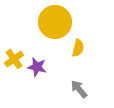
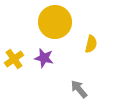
yellow semicircle: moved 13 px right, 4 px up
purple star: moved 7 px right, 9 px up
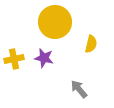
yellow cross: rotated 24 degrees clockwise
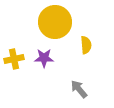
yellow semicircle: moved 5 px left, 1 px down; rotated 18 degrees counterclockwise
purple star: rotated 12 degrees counterclockwise
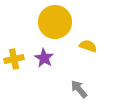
yellow semicircle: moved 2 px right, 1 px down; rotated 66 degrees counterclockwise
purple star: rotated 30 degrees clockwise
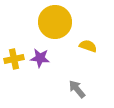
purple star: moved 4 px left; rotated 24 degrees counterclockwise
gray arrow: moved 2 px left
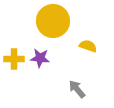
yellow circle: moved 2 px left, 1 px up
yellow cross: rotated 12 degrees clockwise
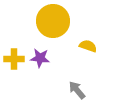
gray arrow: moved 1 px down
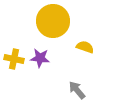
yellow semicircle: moved 3 px left, 1 px down
yellow cross: rotated 12 degrees clockwise
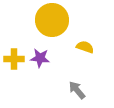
yellow circle: moved 1 px left, 1 px up
yellow cross: rotated 12 degrees counterclockwise
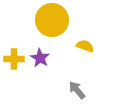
yellow semicircle: moved 1 px up
purple star: rotated 24 degrees clockwise
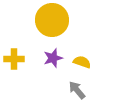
yellow semicircle: moved 3 px left, 16 px down
purple star: moved 13 px right; rotated 24 degrees clockwise
